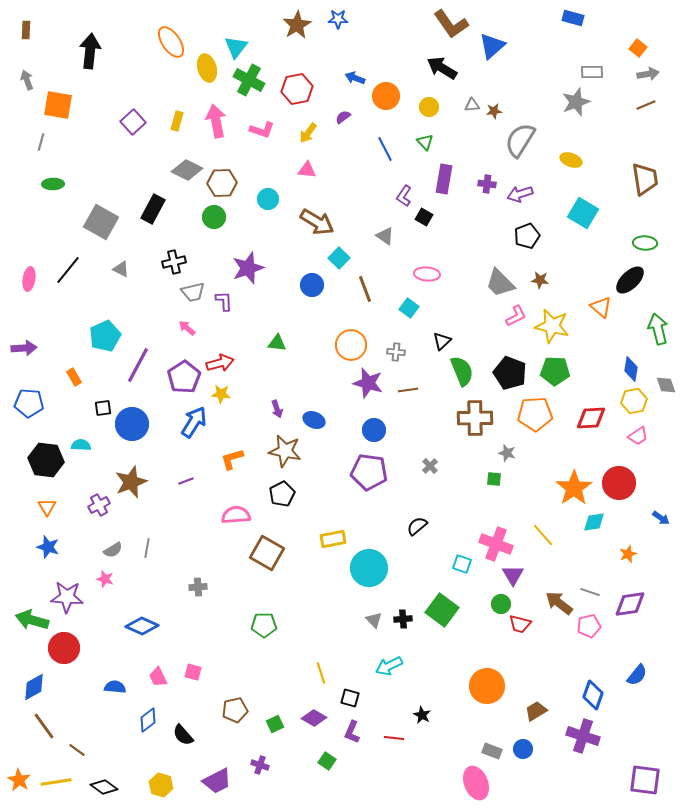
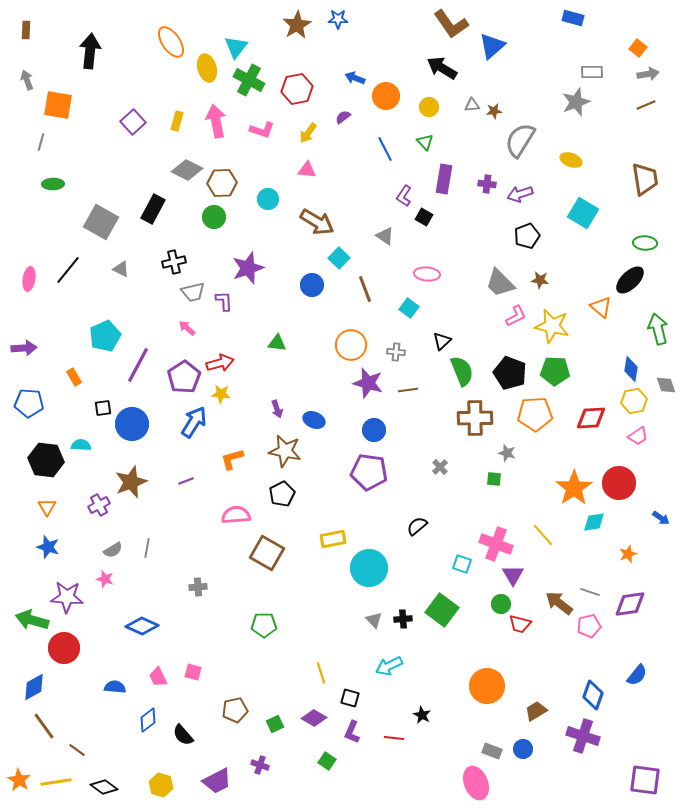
gray cross at (430, 466): moved 10 px right, 1 px down
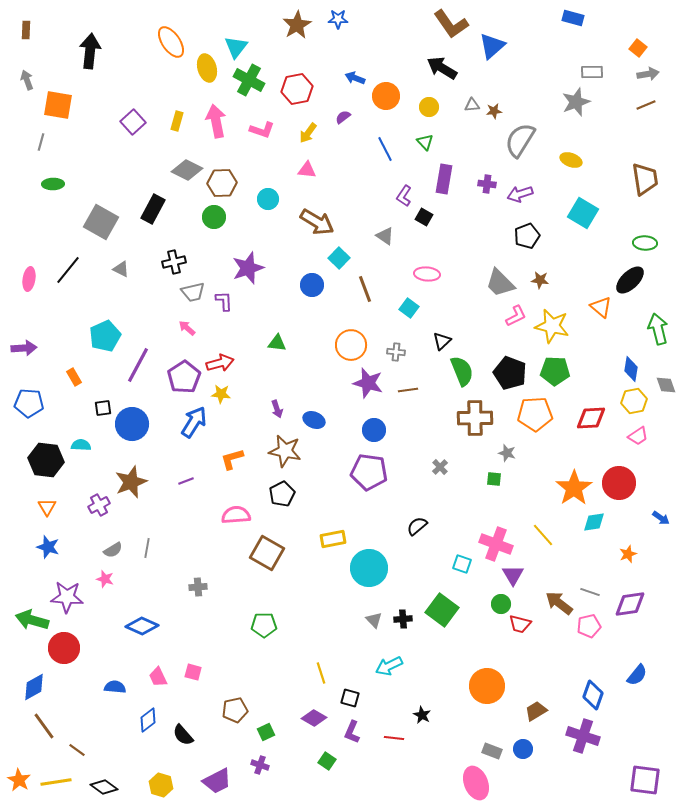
green square at (275, 724): moved 9 px left, 8 px down
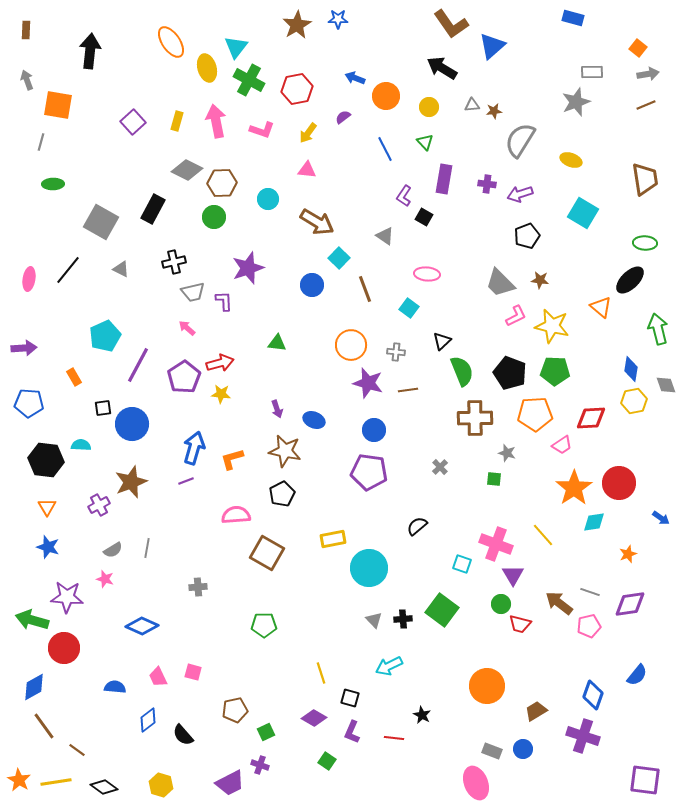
blue arrow at (194, 422): moved 26 px down; rotated 16 degrees counterclockwise
pink trapezoid at (638, 436): moved 76 px left, 9 px down
purple trapezoid at (217, 781): moved 13 px right, 2 px down
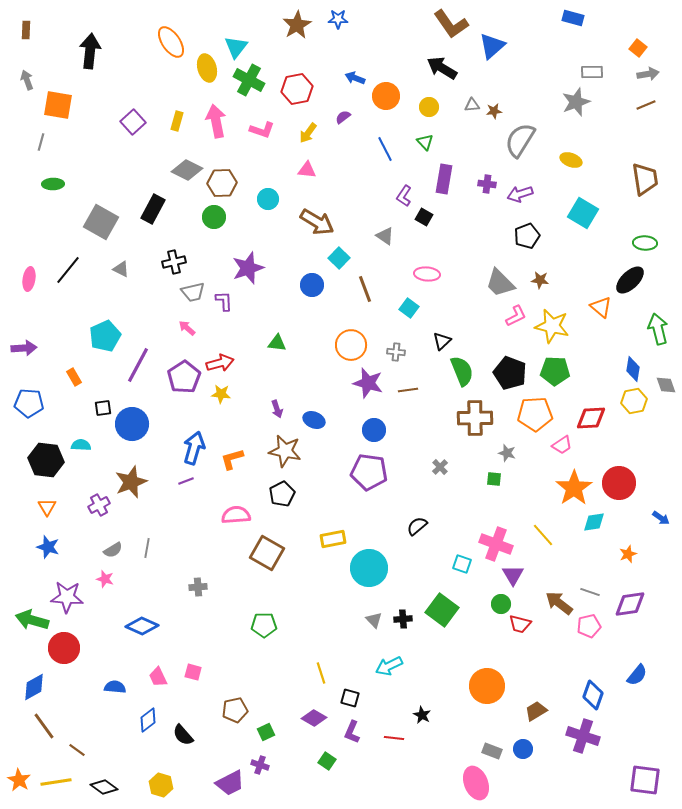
blue diamond at (631, 369): moved 2 px right
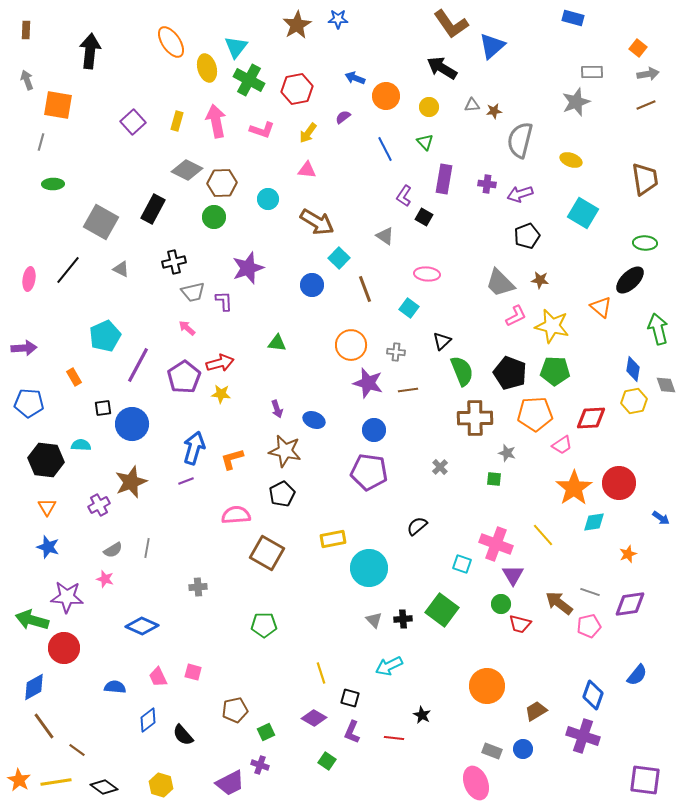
gray semicircle at (520, 140): rotated 18 degrees counterclockwise
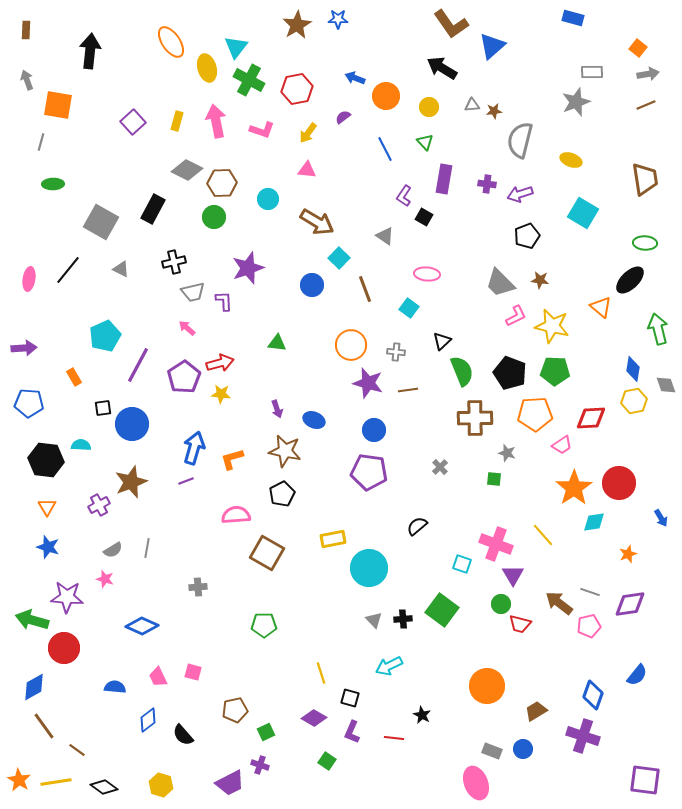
blue arrow at (661, 518): rotated 24 degrees clockwise
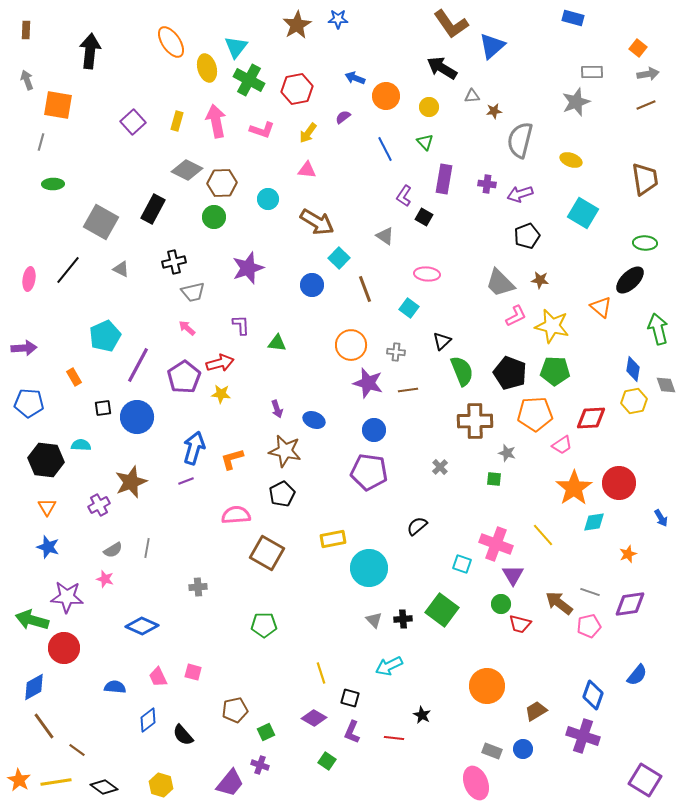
gray triangle at (472, 105): moved 9 px up
purple L-shape at (224, 301): moved 17 px right, 24 px down
brown cross at (475, 418): moved 3 px down
blue circle at (132, 424): moved 5 px right, 7 px up
purple square at (645, 780): rotated 24 degrees clockwise
purple trapezoid at (230, 783): rotated 24 degrees counterclockwise
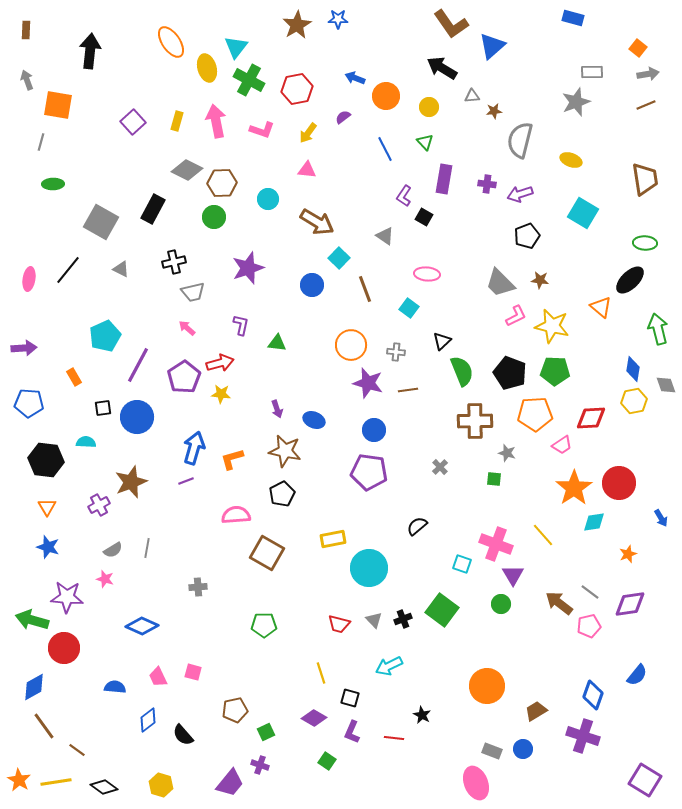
purple L-shape at (241, 325): rotated 15 degrees clockwise
cyan semicircle at (81, 445): moved 5 px right, 3 px up
gray line at (590, 592): rotated 18 degrees clockwise
black cross at (403, 619): rotated 18 degrees counterclockwise
red trapezoid at (520, 624): moved 181 px left
